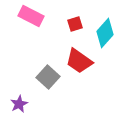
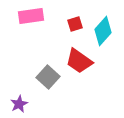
pink rectangle: rotated 35 degrees counterclockwise
cyan diamond: moved 2 px left, 2 px up
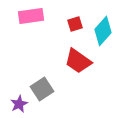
red trapezoid: moved 1 px left
gray square: moved 6 px left, 12 px down; rotated 15 degrees clockwise
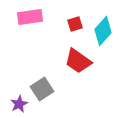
pink rectangle: moved 1 px left, 1 px down
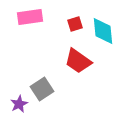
cyan diamond: rotated 48 degrees counterclockwise
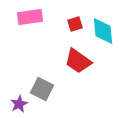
gray square: rotated 30 degrees counterclockwise
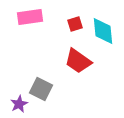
gray square: moved 1 px left
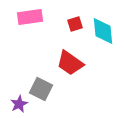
red trapezoid: moved 8 px left, 2 px down
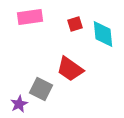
cyan diamond: moved 3 px down
red trapezoid: moved 6 px down
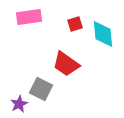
pink rectangle: moved 1 px left
red trapezoid: moved 4 px left, 5 px up
